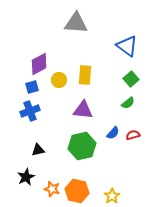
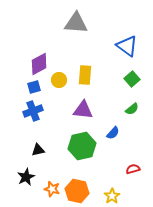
green square: moved 1 px right
blue square: moved 2 px right
green semicircle: moved 4 px right, 6 px down
blue cross: moved 3 px right
red semicircle: moved 34 px down
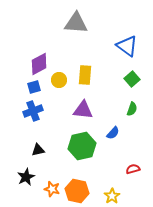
green semicircle: rotated 32 degrees counterclockwise
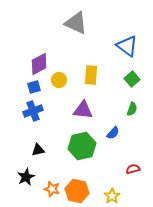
gray triangle: rotated 20 degrees clockwise
yellow rectangle: moved 6 px right
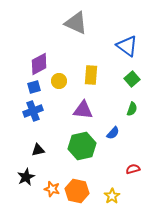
yellow circle: moved 1 px down
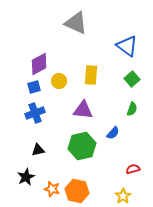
blue cross: moved 2 px right, 2 px down
yellow star: moved 11 px right
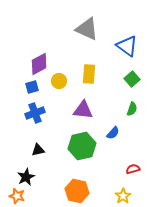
gray triangle: moved 11 px right, 6 px down
yellow rectangle: moved 2 px left, 1 px up
blue square: moved 2 px left
orange star: moved 35 px left, 7 px down
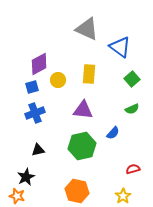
blue triangle: moved 7 px left, 1 px down
yellow circle: moved 1 px left, 1 px up
green semicircle: rotated 48 degrees clockwise
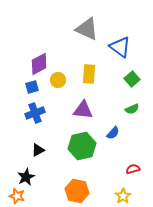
black triangle: rotated 16 degrees counterclockwise
